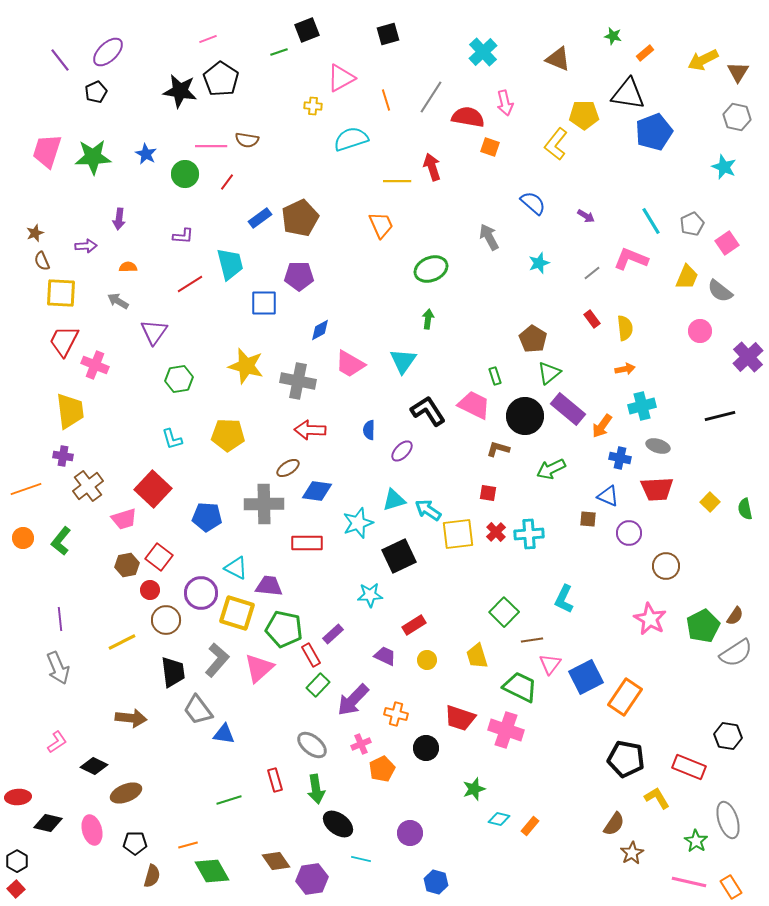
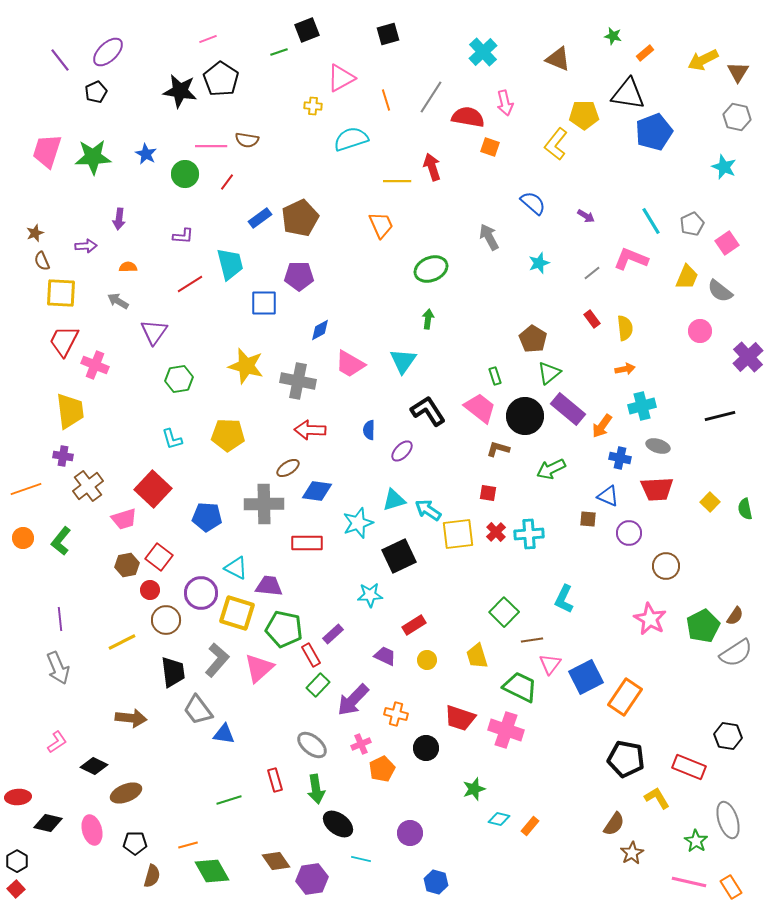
pink trapezoid at (474, 405): moved 6 px right, 3 px down; rotated 12 degrees clockwise
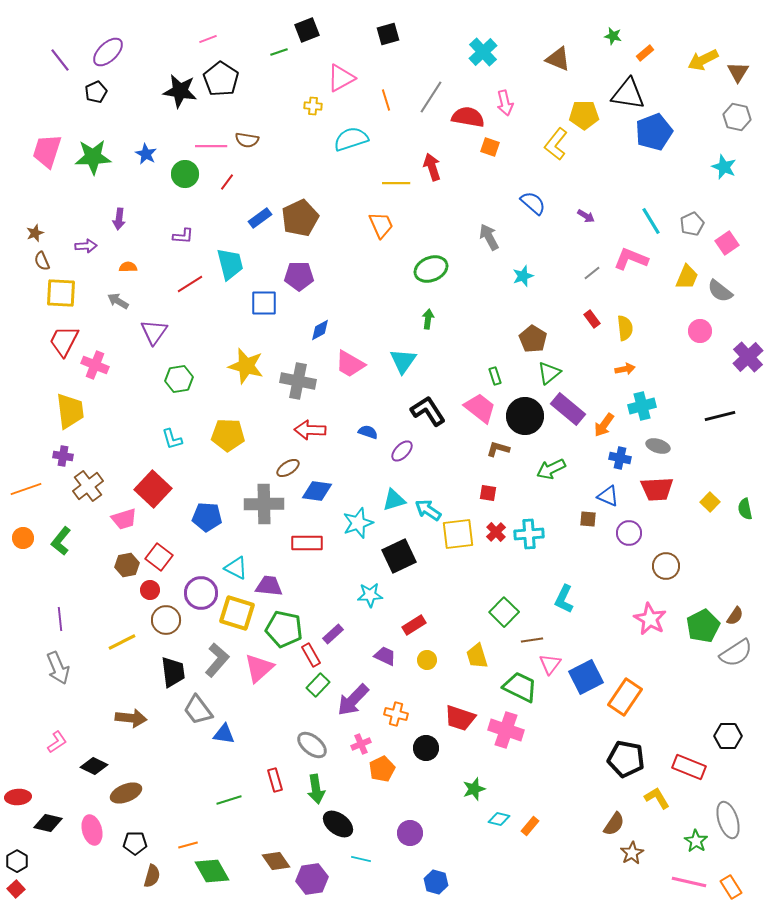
yellow line at (397, 181): moved 1 px left, 2 px down
cyan star at (539, 263): moved 16 px left, 13 px down
orange arrow at (602, 426): moved 2 px right, 1 px up
blue semicircle at (369, 430): moved 1 px left, 2 px down; rotated 108 degrees clockwise
black hexagon at (728, 736): rotated 8 degrees counterclockwise
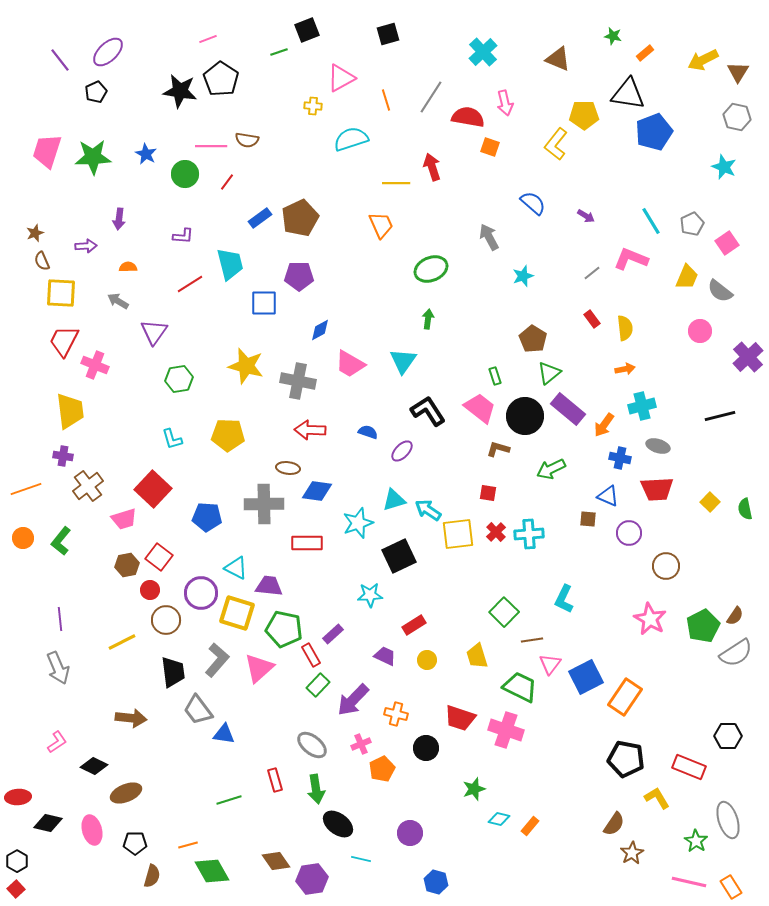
brown ellipse at (288, 468): rotated 40 degrees clockwise
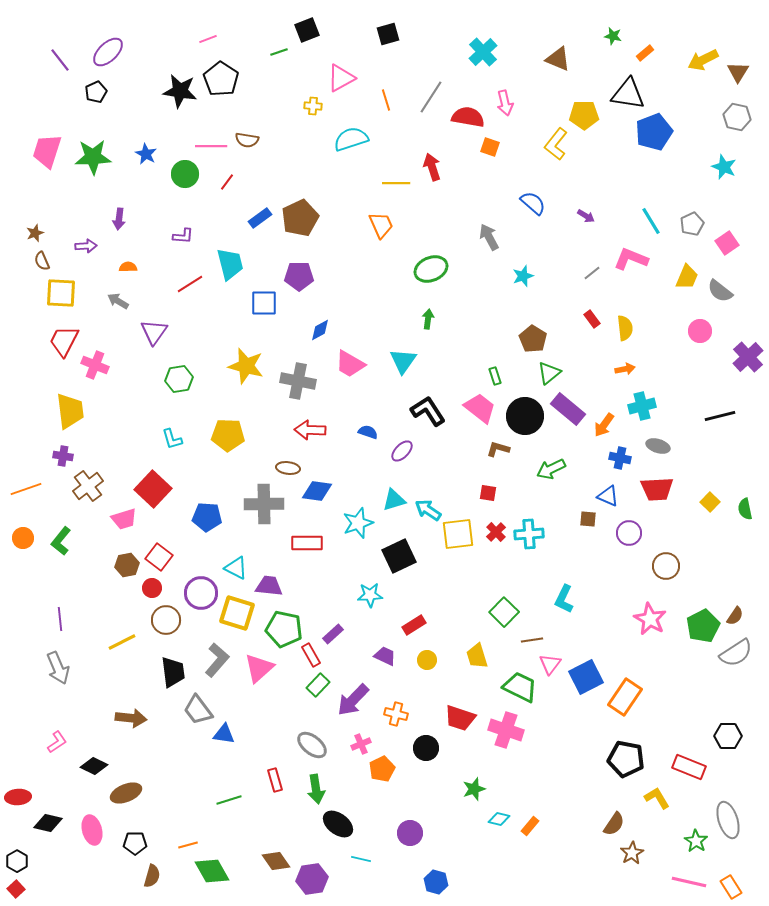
red circle at (150, 590): moved 2 px right, 2 px up
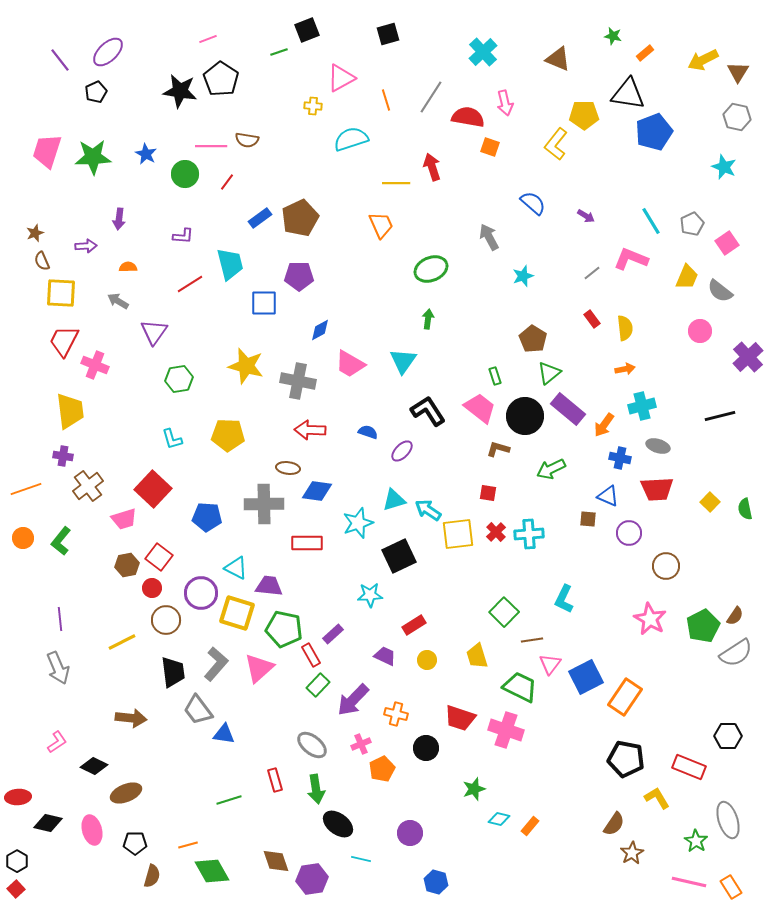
gray L-shape at (217, 660): moved 1 px left, 4 px down
brown diamond at (276, 861): rotated 16 degrees clockwise
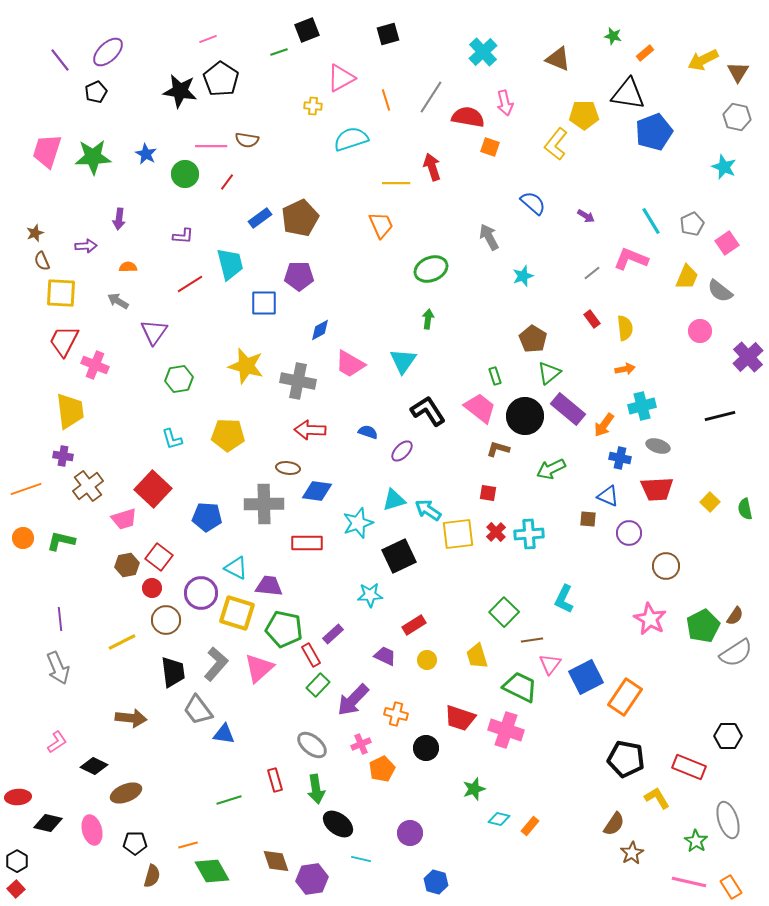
green L-shape at (61, 541): rotated 64 degrees clockwise
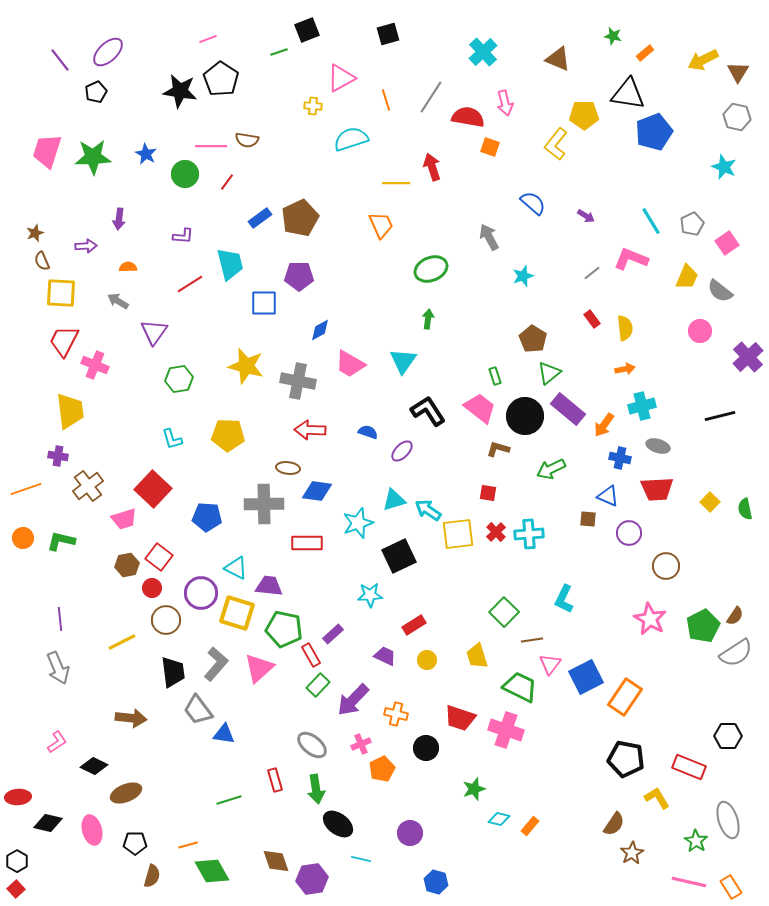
purple cross at (63, 456): moved 5 px left
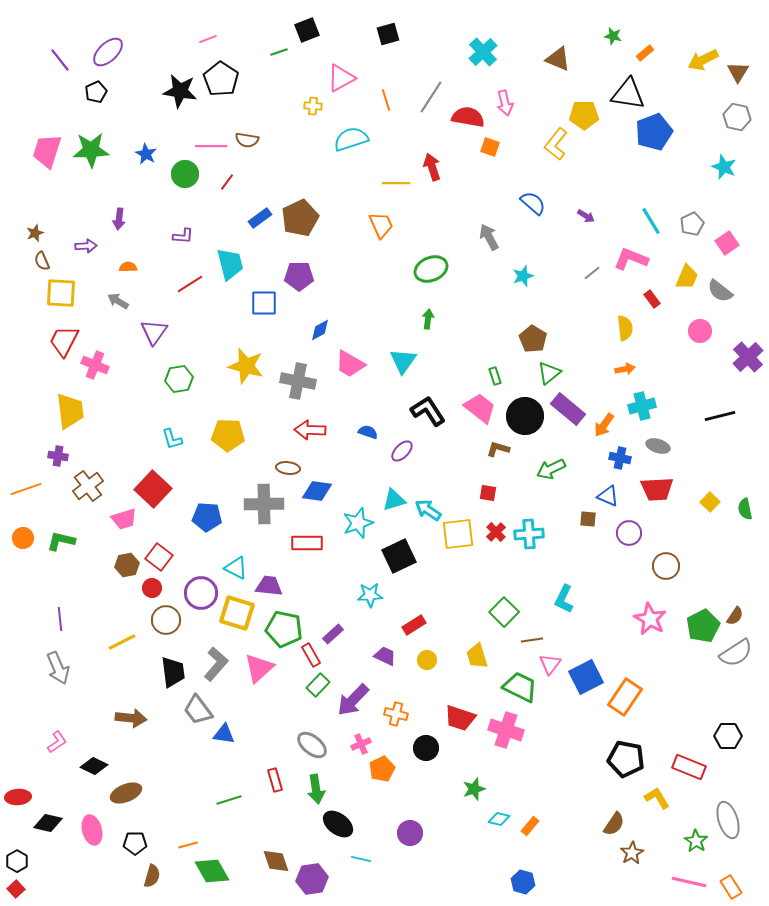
green star at (93, 157): moved 2 px left, 7 px up
red rectangle at (592, 319): moved 60 px right, 20 px up
blue hexagon at (436, 882): moved 87 px right
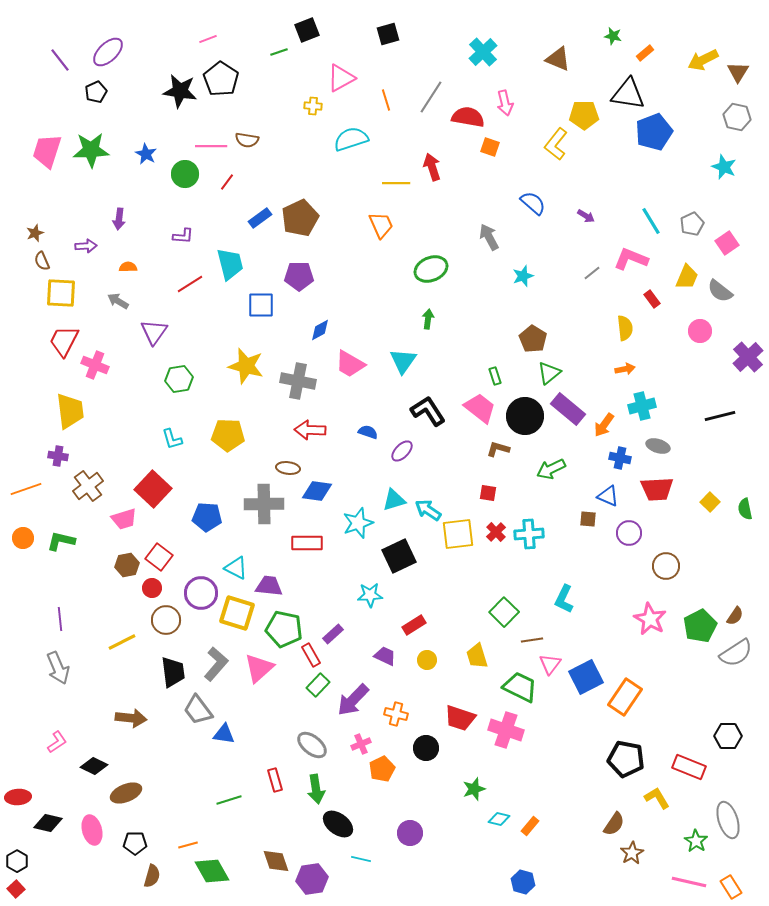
blue square at (264, 303): moved 3 px left, 2 px down
green pentagon at (703, 626): moved 3 px left
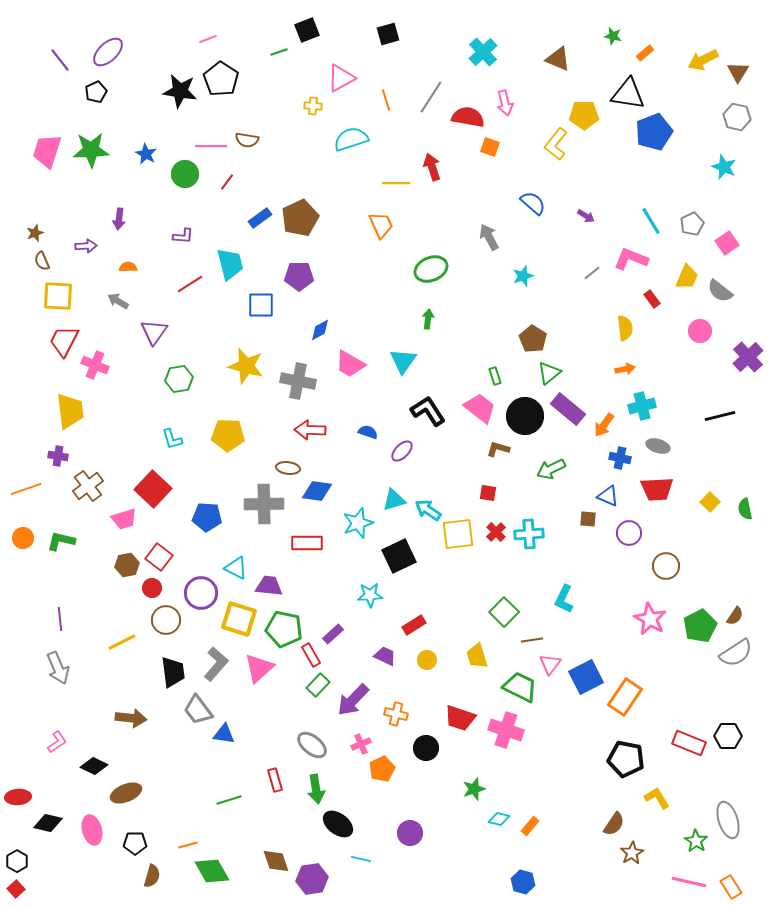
yellow square at (61, 293): moved 3 px left, 3 px down
yellow square at (237, 613): moved 2 px right, 6 px down
red rectangle at (689, 767): moved 24 px up
